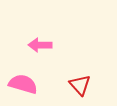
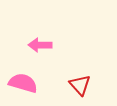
pink semicircle: moved 1 px up
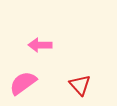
pink semicircle: rotated 52 degrees counterclockwise
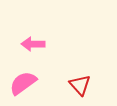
pink arrow: moved 7 px left, 1 px up
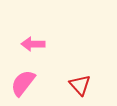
pink semicircle: rotated 16 degrees counterclockwise
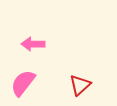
red triangle: rotated 30 degrees clockwise
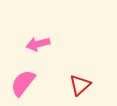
pink arrow: moved 5 px right; rotated 15 degrees counterclockwise
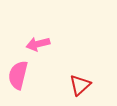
pink semicircle: moved 5 px left, 8 px up; rotated 24 degrees counterclockwise
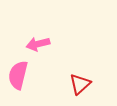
red triangle: moved 1 px up
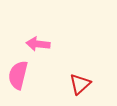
pink arrow: rotated 20 degrees clockwise
